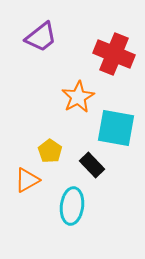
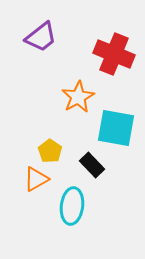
orange triangle: moved 9 px right, 1 px up
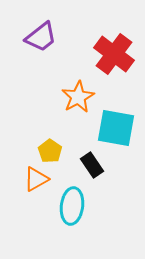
red cross: rotated 15 degrees clockwise
black rectangle: rotated 10 degrees clockwise
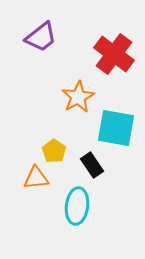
yellow pentagon: moved 4 px right
orange triangle: moved 1 px up; rotated 24 degrees clockwise
cyan ellipse: moved 5 px right
